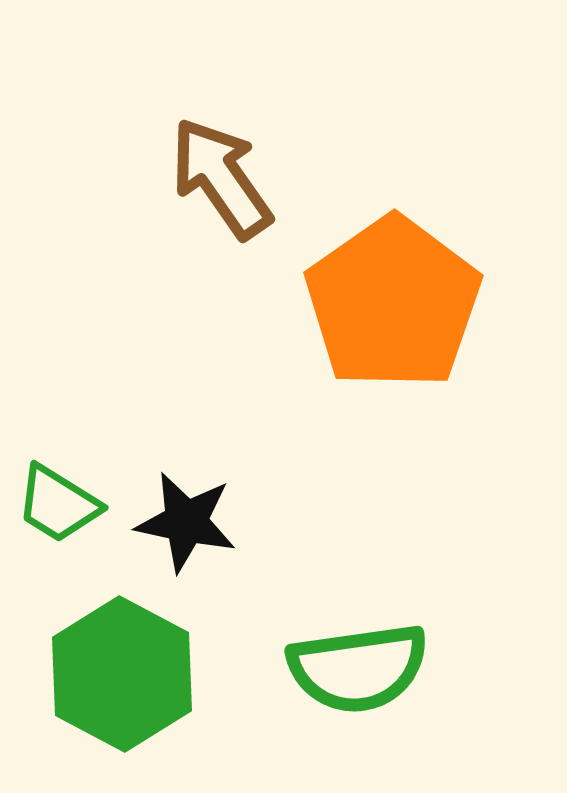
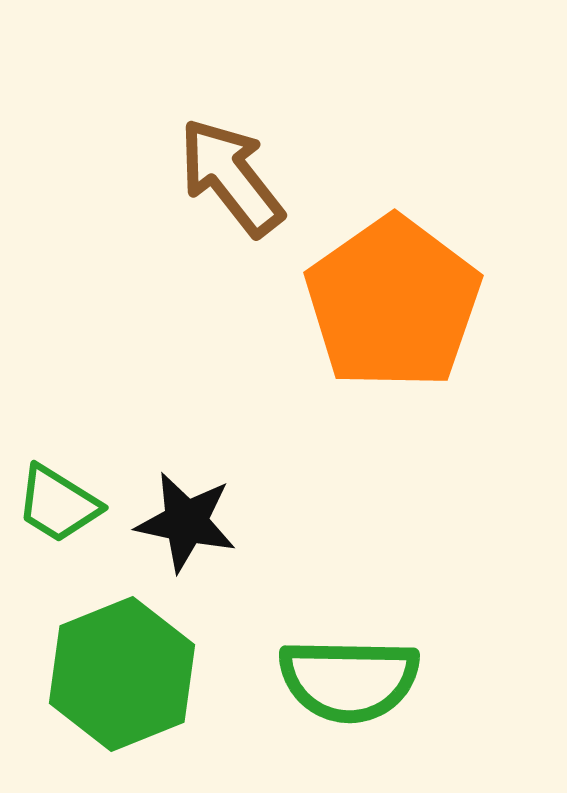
brown arrow: moved 10 px right, 1 px up; rotated 3 degrees counterclockwise
green semicircle: moved 9 px left, 12 px down; rotated 9 degrees clockwise
green hexagon: rotated 10 degrees clockwise
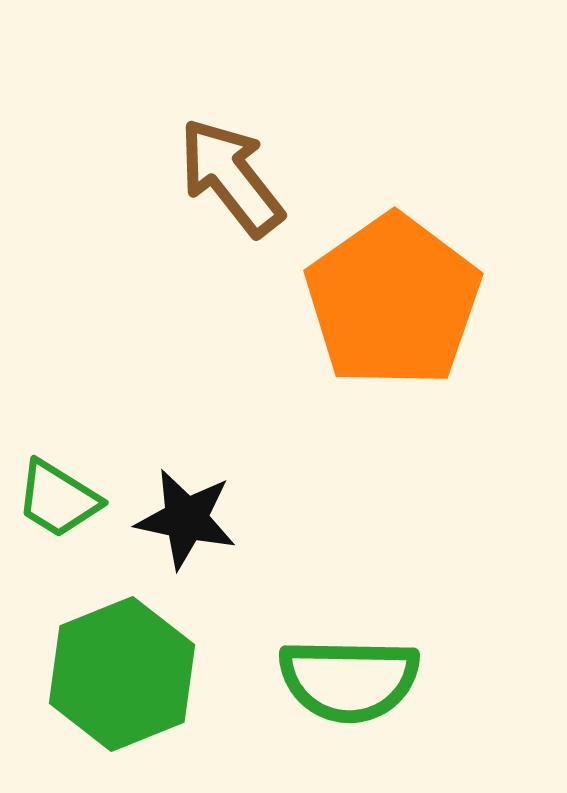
orange pentagon: moved 2 px up
green trapezoid: moved 5 px up
black star: moved 3 px up
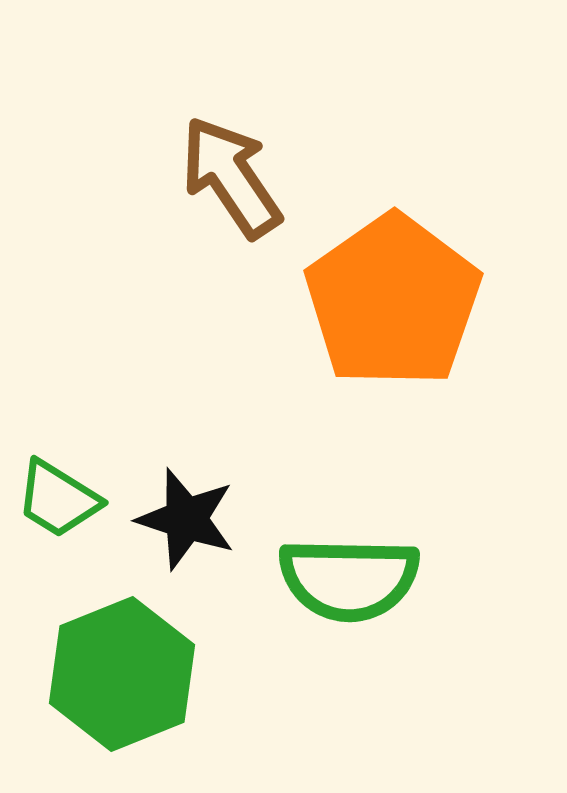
brown arrow: rotated 4 degrees clockwise
black star: rotated 6 degrees clockwise
green semicircle: moved 101 px up
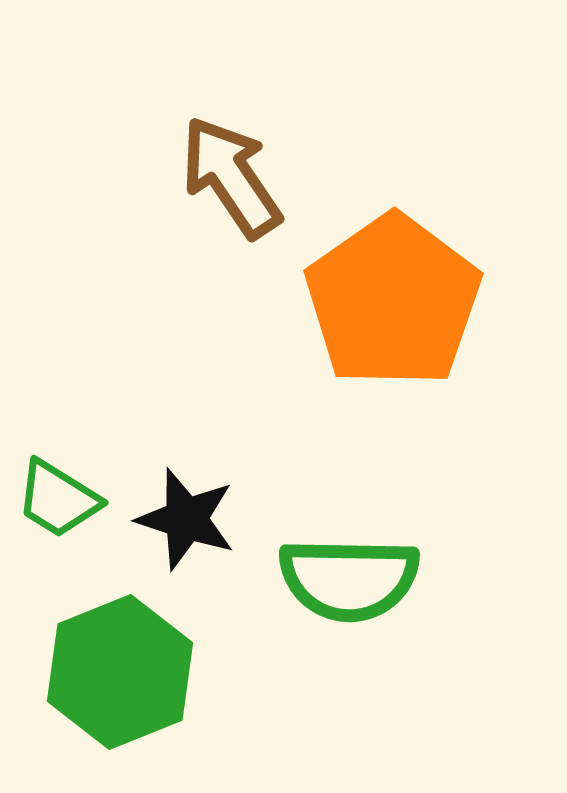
green hexagon: moved 2 px left, 2 px up
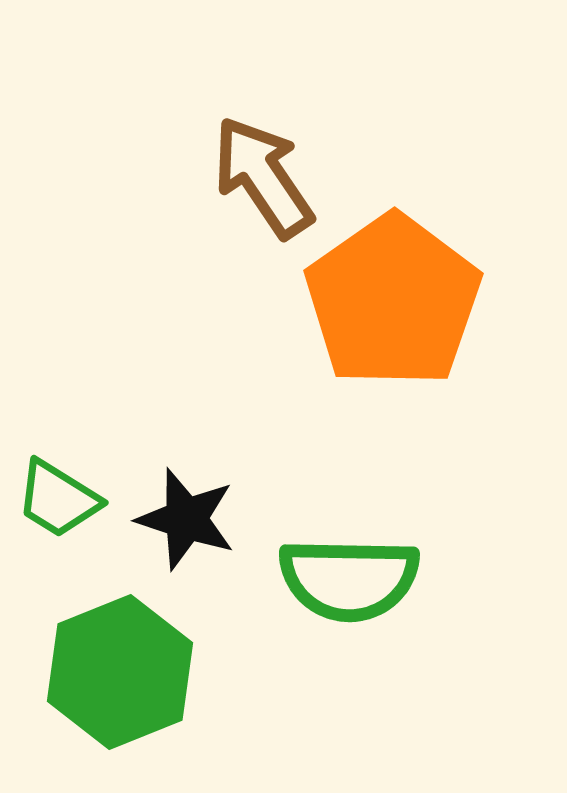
brown arrow: moved 32 px right
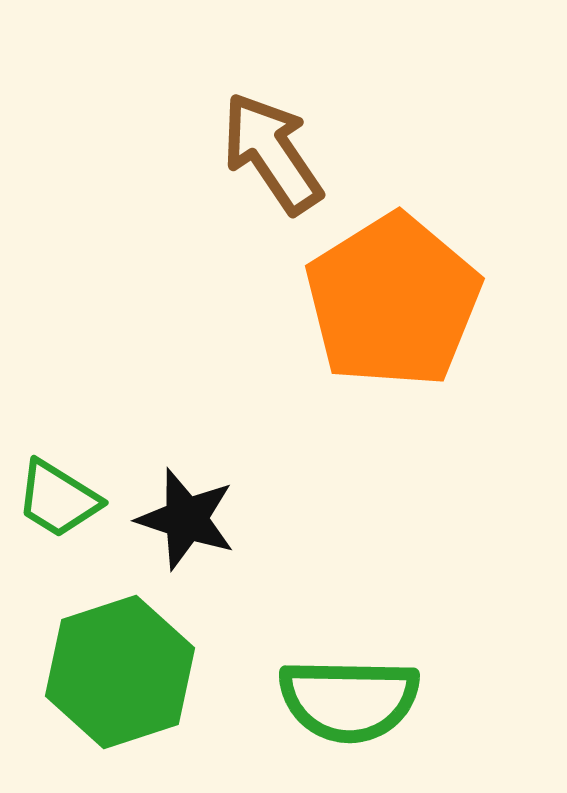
brown arrow: moved 9 px right, 24 px up
orange pentagon: rotated 3 degrees clockwise
green semicircle: moved 121 px down
green hexagon: rotated 4 degrees clockwise
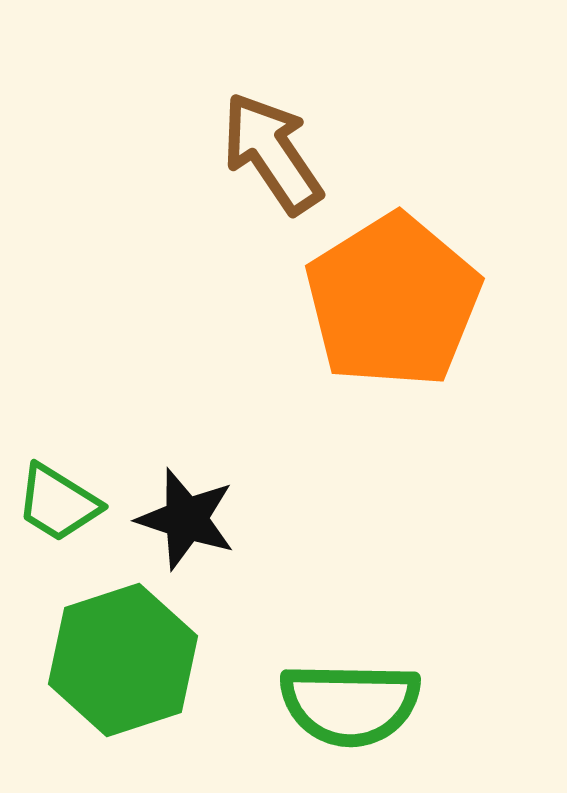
green trapezoid: moved 4 px down
green hexagon: moved 3 px right, 12 px up
green semicircle: moved 1 px right, 4 px down
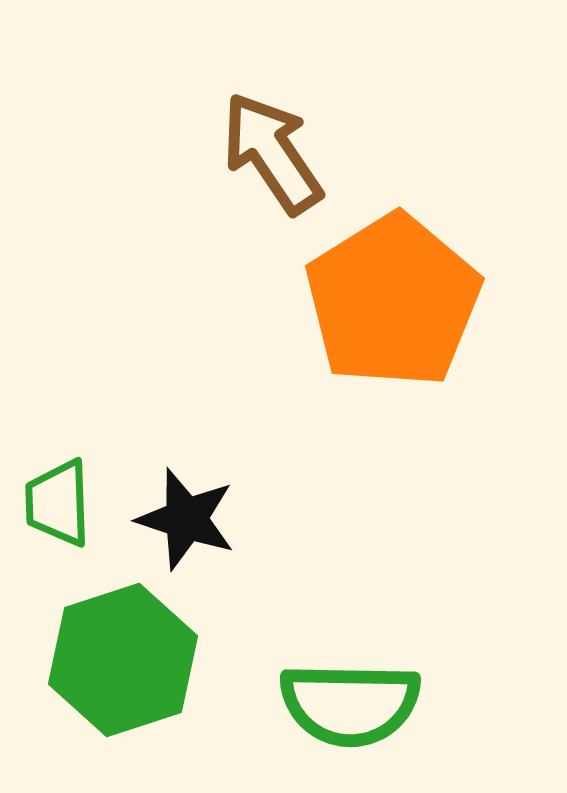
green trapezoid: rotated 56 degrees clockwise
